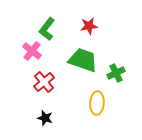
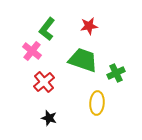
black star: moved 4 px right
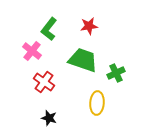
green L-shape: moved 2 px right
red cross: rotated 15 degrees counterclockwise
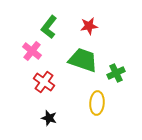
green L-shape: moved 2 px up
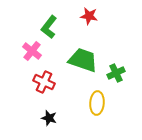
red star: moved 10 px up; rotated 18 degrees clockwise
red cross: rotated 10 degrees counterclockwise
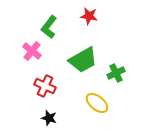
green trapezoid: rotated 132 degrees clockwise
red cross: moved 1 px right, 4 px down
yellow ellipse: rotated 55 degrees counterclockwise
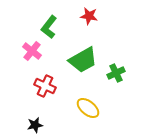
yellow ellipse: moved 9 px left, 5 px down
black star: moved 14 px left, 7 px down; rotated 28 degrees counterclockwise
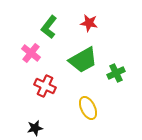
red star: moved 7 px down
pink cross: moved 1 px left, 2 px down
yellow ellipse: rotated 25 degrees clockwise
black star: moved 3 px down
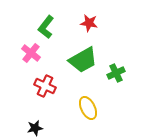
green L-shape: moved 3 px left
